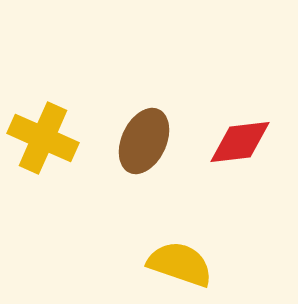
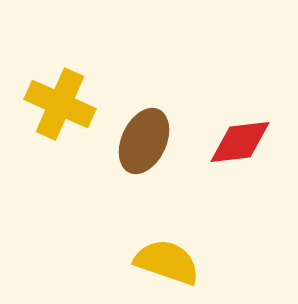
yellow cross: moved 17 px right, 34 px up
yellow semicircle: moved 13 px left, 2 px up
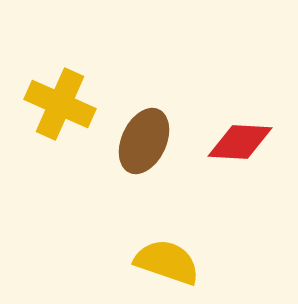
red diamond: rotated 10 degrees clockwise
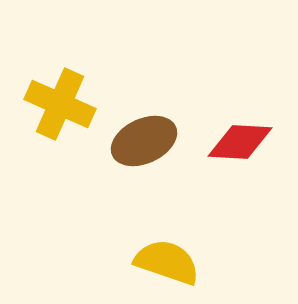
brown ellipse: rotated 40 degrees clockwise
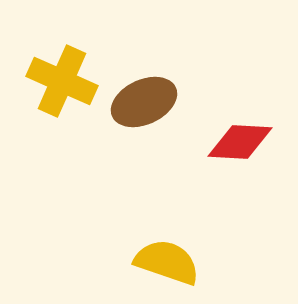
yellow cross: moved 2 px right, 23 px up
brown ellipse: moved 39 px up
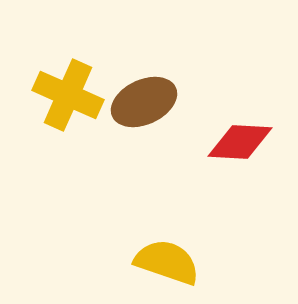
yellow cross: moved 6 px right, 14 px down
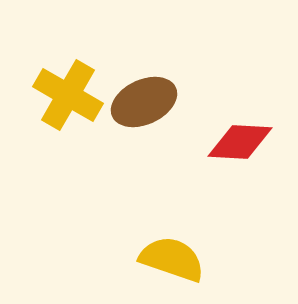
yellow cross: rotated 6 degrees clockwise
yellow semicircle: moved 5 px right, 3 px up
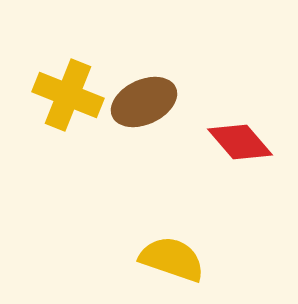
yellow cross: rotated 8 degrees counterclockwise
red diamond: rotated 46 degrees clockwise
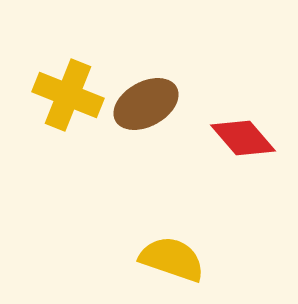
brown ellipse: moved 2 px right, 2 px down; rotated 4 degrees counterclockwise
red diamond: moved 3 px right, 4 px up
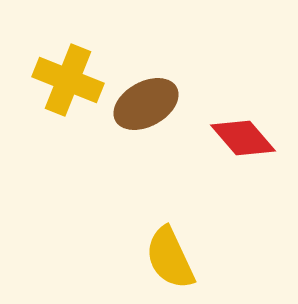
yellow cross: moved 15 px up
yellow semicircle: moved 2 px left, 1 px up; rotated 134 degrees counterclockwise
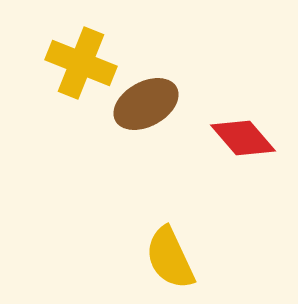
yellow cross: moved 13 px right, 17 px up
